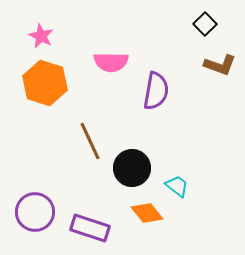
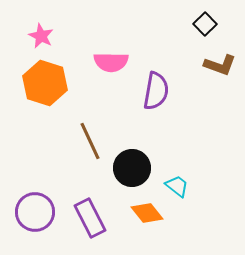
purple rectangle: moved 10 px up; rotated 45 degrees clockwise
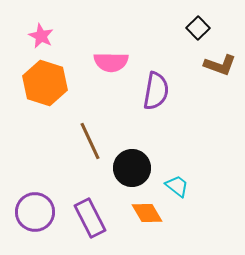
black square: moved 7 px left, 4 px down
orange diamond: rotated 8 degrees clockwise
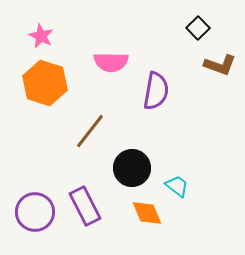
brown line: moved 10 px up; rotated 63 degrees clockwise
orange diamond: rotated 8 degrees clockwise
purple rectangle: moved 5 px left, 12 px up
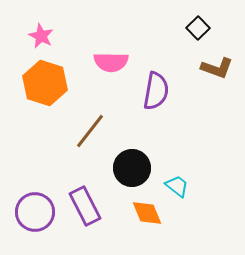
brown L-shape: moved 3 px left, 3 px down
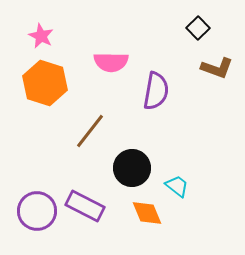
purple rectangle: rotated 36 degrees counterclockwise
purple circle: moved 2 px right, 1 px up
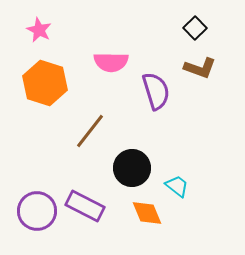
black square: moved 3 px left
pink star: moved 2 px left, 6 px up
brown L-shape: moved 17 px left
purple semicircle: rotated 27 degrees counterclockwise
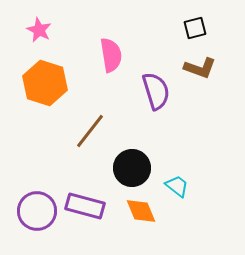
black square: rotated 30 degrees clockwise
pink semicircle: moved 7 px up; rotated 100 degrees counterclockwise
purple rectangle: rotated 12 degrees counterclockwise
orange diamond: moved 6 px left, 2 px up
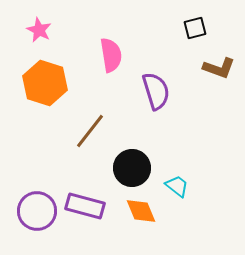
brown L-shape: moved 19 px right
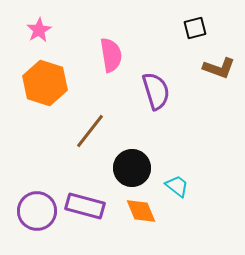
pink star: rotated 15 degrees clockwise
